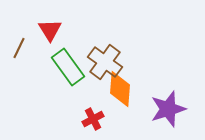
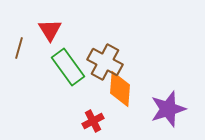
brown line: rotated 10 degrees counterclockwise
brown cross: rotated 8 degrees counterclockwise
red cross: moved 2 px down
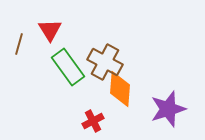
brown line: moved 4 px up
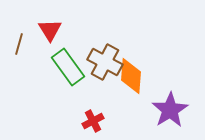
orange diamond: moved 11 px right, 13 px up
purple star: moved 2 px right, 1 px down; rotated 15 degrees counterclockwise
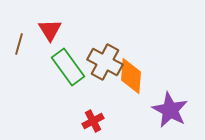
purple star: rotated 12 degrees counterclockwise
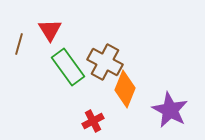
orange diamond: moved 6 px left, 13 px down; rotated 18 degrees clockwise
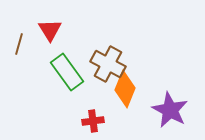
brown cross: moved 3 px right, 2 px down
green rectangle: moved 1 px left, 5 px down
red cross: rotated 20 degrees clockwise
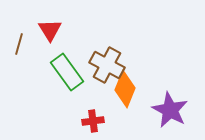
brown cross: moved 1 px left, 1 px down
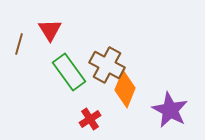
green rectangle: moved 2 px right
red cross: moved 3 px left, 2 px up; rotated 25 degrees counterclockwise
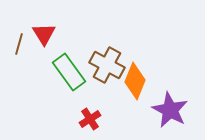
red triangle: moved 6 px left, 4 px down
orange diamond: moved 10 px right, 8 px up
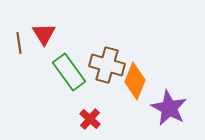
brown line: moved 1 px up; rotated 25 degrees counterclockwise
brown cross: rotated 12 degrees counterclockwise
purple star: moved 1 px left, 2 px up
red cross: rotated 15 degrees counterclockwise
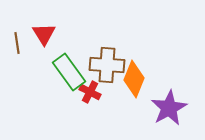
brown line: moved 2 px left
brown cross: rotated 12 degrees counterclockwise
orange diamond: moved 1 px left, 2 px up
purple star: rotated 15 degrees clockwise
red cross: moved 27 px up; rotated 15 degrees counterclockwise
